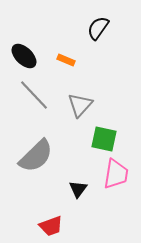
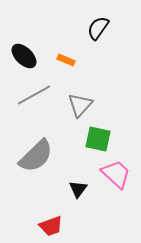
gray line: rotated 76 degrees counterclockwise
green square: moved 6 px left
pink trapezoid: rotated 56 degrees counterclockwise
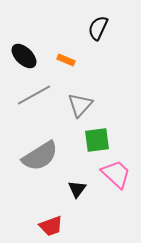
black semicircle: rotated 10 degrees counterclockwise
green square: moved 1 px left, 1 px down; rotated 20 degrees counterclockwise
gray semicircle: moved 4 px right; rotated 12 degrees clockwise
black triangle: moved 1 px left
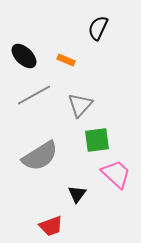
black triangle: moved 5 px down
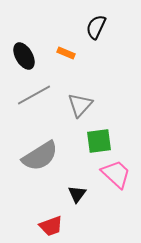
black semicircle: moved 2 px left, 1 px up
black ellipse: rotated 16 degrees clockwise
orange rectangle: moved 7 px up
green square: moved 2 px right, 1 px down
